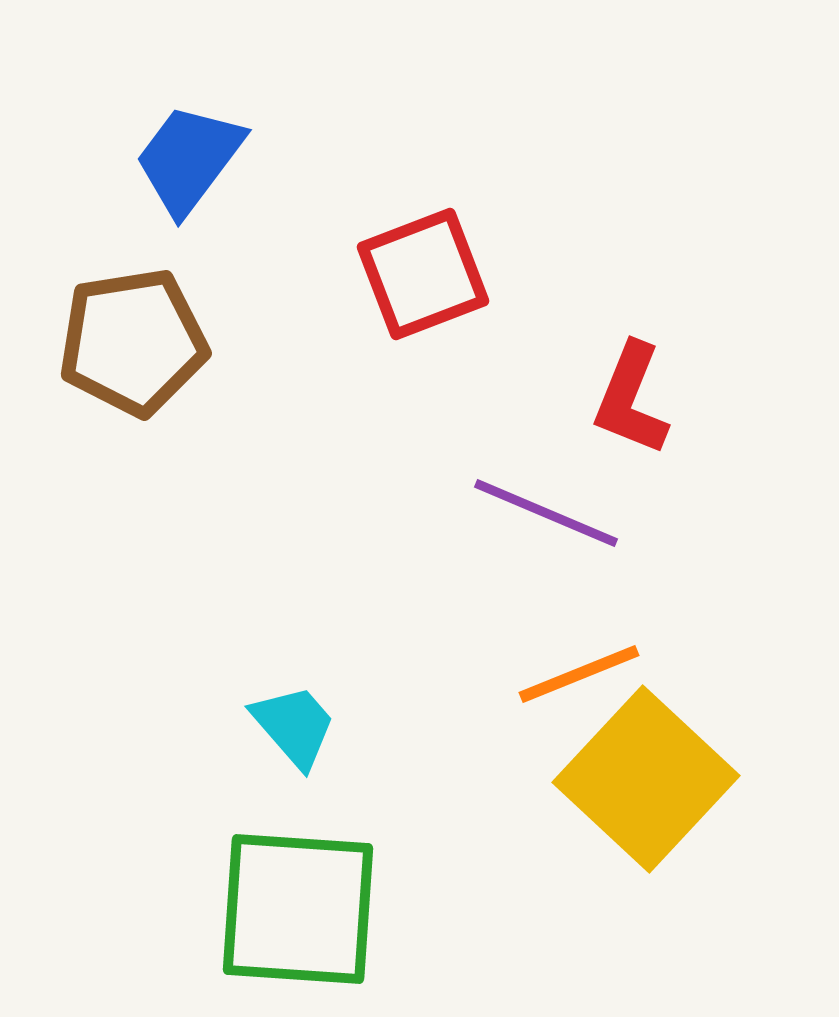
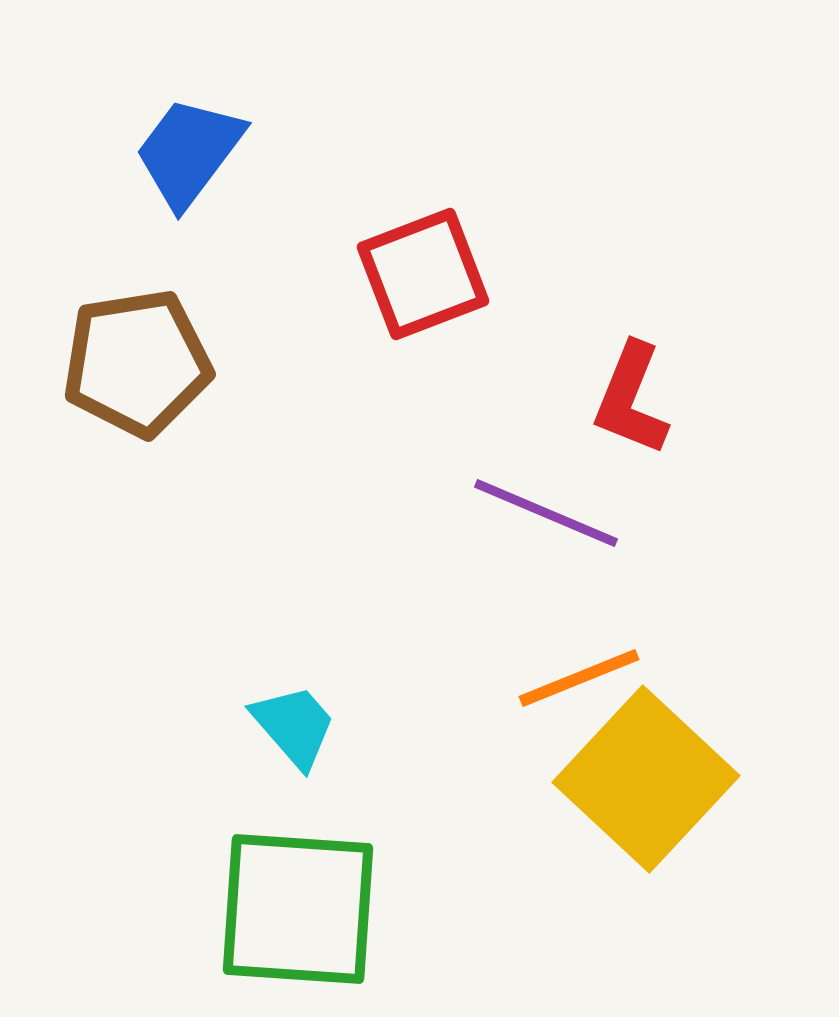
blue trapezoid: moved 7 px up
brown pentagon: moved 4 px right, 21 px down
orange line: moved 4 px down
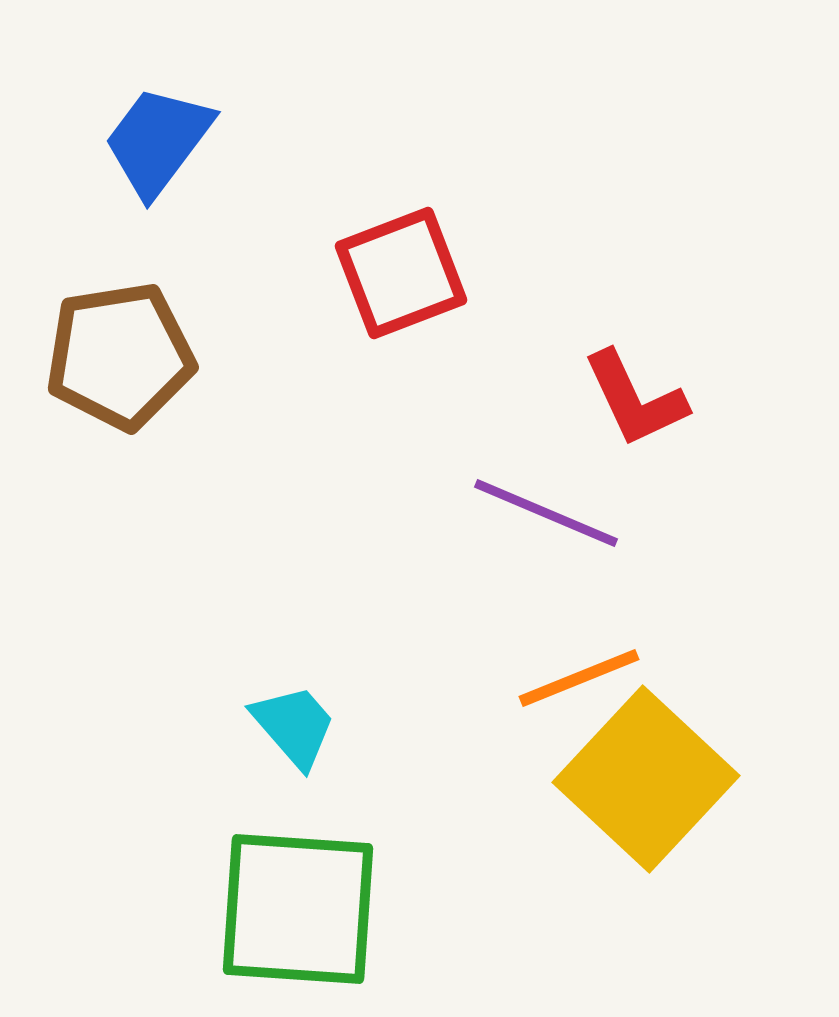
blue trapezoid: moved 31 px left, 11 px up
red square: moved 22 px left, 1 px up
brown pentagon: moved 17 px left, 7 px up
red L-shape: moved 4 px right; rotated 47 degrees counterclockwise
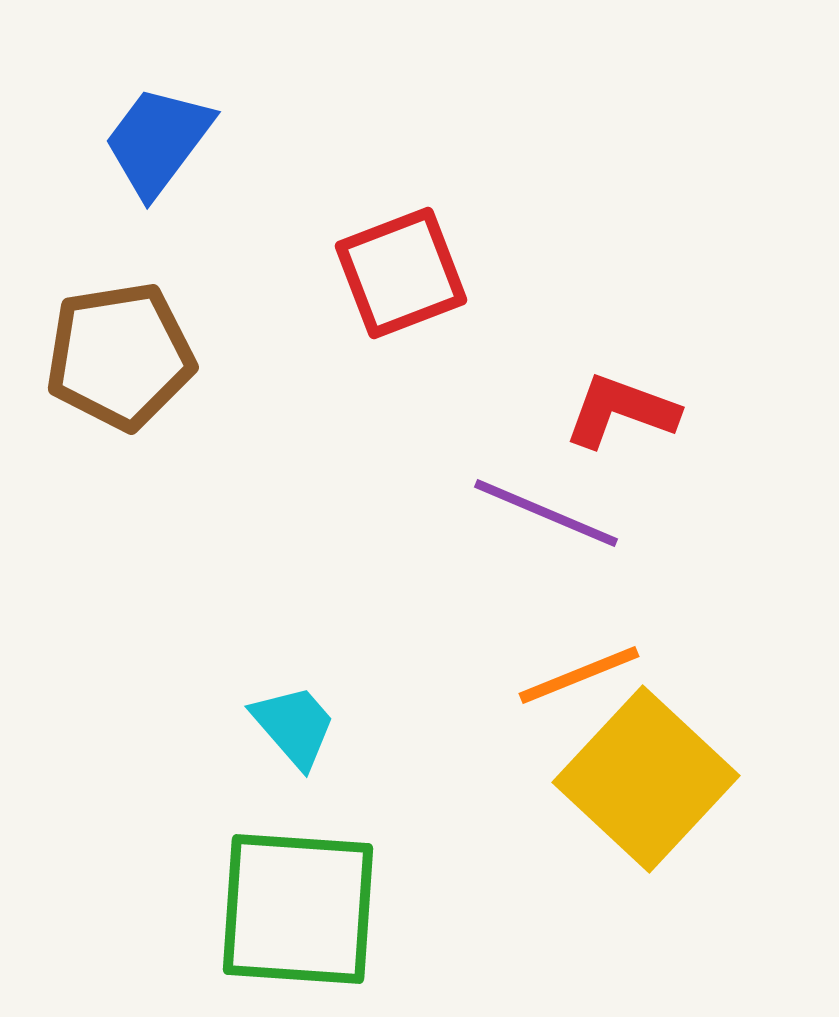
red L-shape: moved 14 px left, 12 px down; rotated 135 degrees clockwise
orange line: moved 3 px up
